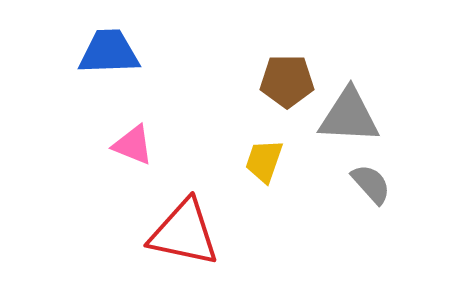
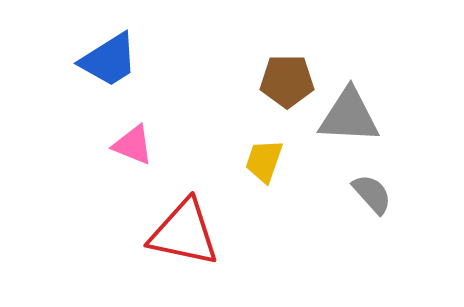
blue trapezoid: moved 8 px down; rotated 150 degrees clockwise
gray semicircle: moved 1 px right, 10 px down
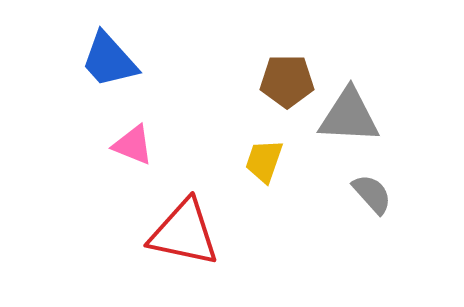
blue trapezoid: rotated 80 degrees clockwise
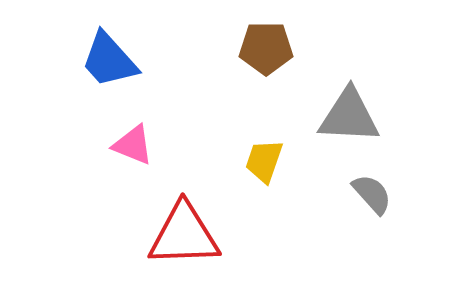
brown pentagon: moved 21 px left, 33 px up
red triangle: moved 2 px down; rotated 14 degrees counterclockwise
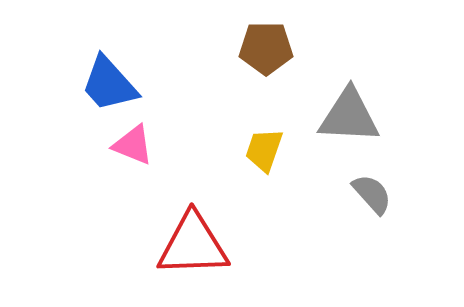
blue trapezoid: moved 24 px down
yellow trapezoid: moved 11 px up
red triangle: moved 9 px right, 10 px down
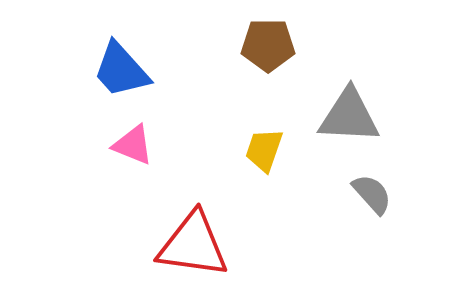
brown pentagon: moved 2 px right, 3 px up
blue trapezoid: moved 12 px right, 14 px up
red triangle: rotated 10 degrees clockwise
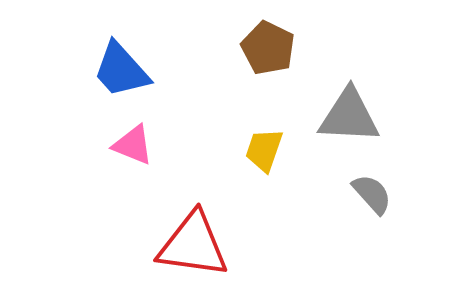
brown pentagon: moved 3 px down; rotated 26 degrees clockwise
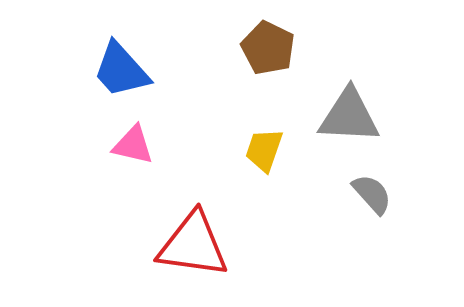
pink triangle: rotated 9 degrees counterclockwise
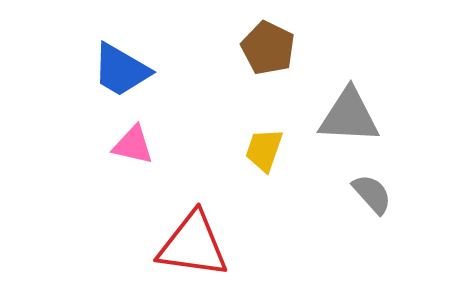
blue trapezoid: rotated 18 degrees counterclockwise
